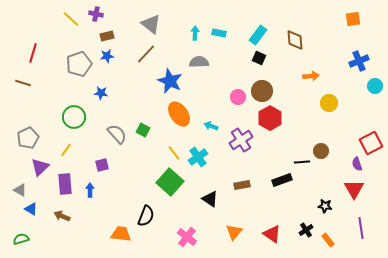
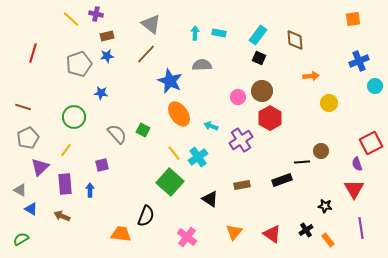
gray semicircle at (199, 62): moved 3 px right, 3 px down
brown line at (23, 83): moved 24 px down
green semicircle at (21, 239): rotated 14 degrees counterclockwise
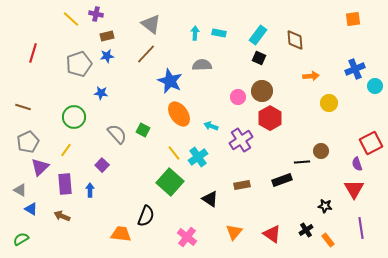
blue cross at (359, 61): moved 4 px left, 8 px down
gray pentagon at (28, 138): moved 4 px down
purple square at (102, 165): rotated 32 degrees counterclockwise
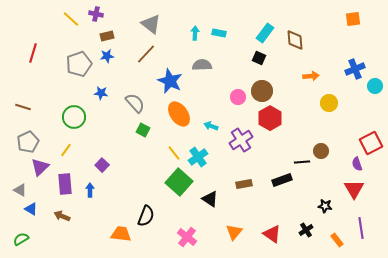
cyan rectangle at (258, 35): moved 7 px right, 2 px up
gray semicircle at (117, 134): moved 18 px right, 31 px up
green square at (170, 182): moved 9 px right
brown rectangle at (242, 185): moved 2 px right, 1 px up
orange rectangle at (328, 240): moved 9 px right
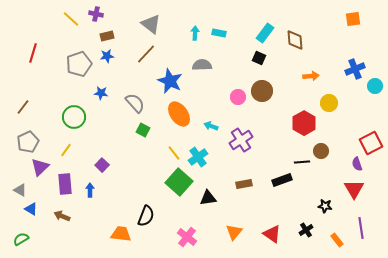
brown line at (23, 107): rotated 70 degrees counterclockwise
red hexagon at (270, 118): moved 34 px right, 5 px down
black triangle at (210, 199): moved 2 px left, 1 px up; rotated 42 degrees counterclockwise
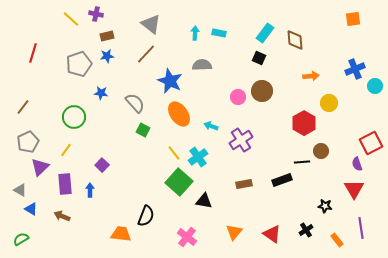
black triangle at (208, 198): moved 4 px left, 3 px down; rotated 18 degrees clockwise
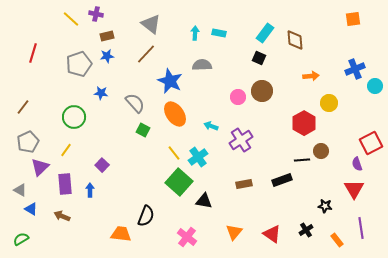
orange ellipse at (179, 114): moved 4 px left
black line at (302, 162): moved 2 px up
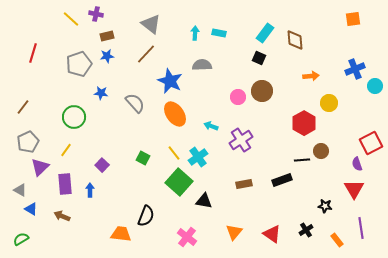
green square at (143, 130): moved 28 px down
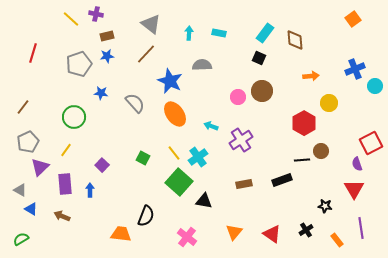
orange square at (353, 19): rotated 28 degrees counterclockwise
cyan arrow at (195, 33): moved 6 px left
